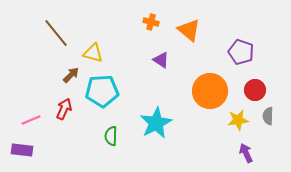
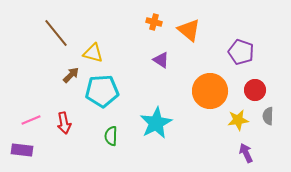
orange cross: moved 3 px right
red arrow: moved 14 px down; rotated 145 degrees clockwise
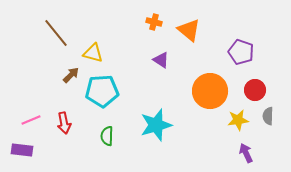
cyan star: moved 2 px down; rotated 12 degrees clockwise
green semicircle: moved 4 px left
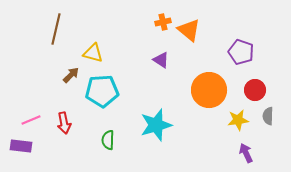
orange cross: moved 9 px right; rotated 28 degrees counterclockwise
brown line: moved 4 px up; rotated 52 degrees clockwise
orange circle: moved 1 px left, 1 px up
green semicircle: moved 1 px right, 4 px down
purple rectangle: moved 1 px left, 4 px up
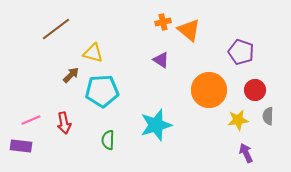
brown line: rotated 40 degrees clockwise
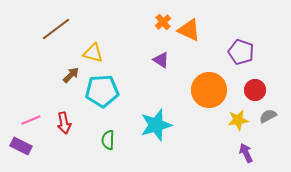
orange cross: rotated 28 degrees counterclockwise
orange triangle: rotated 15 degrees counterclockwise
gray semicircle: rotated 60 degrees clockwise
purple rectangle: rotated 20 degrees clockwise
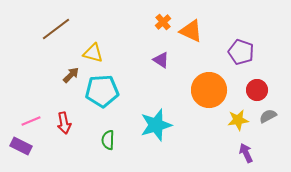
orange triangle: moved 2 px right, 1 px down
red circle: moved 2 px right
pink line: moved 1 px down
